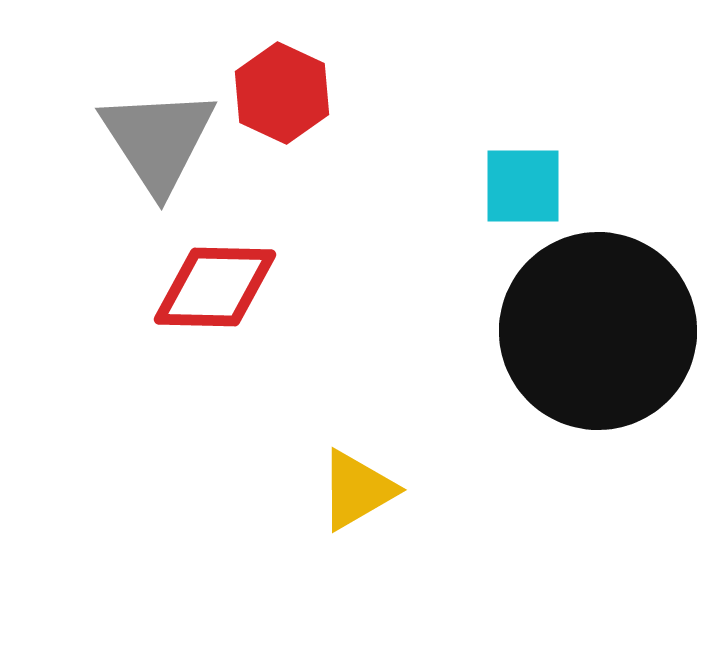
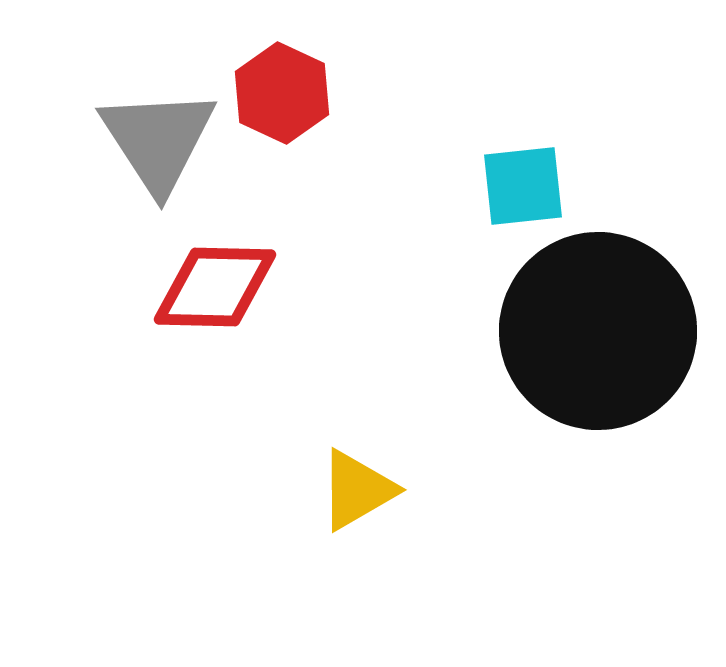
cyan square: rotated 6 degrees counterclockwise
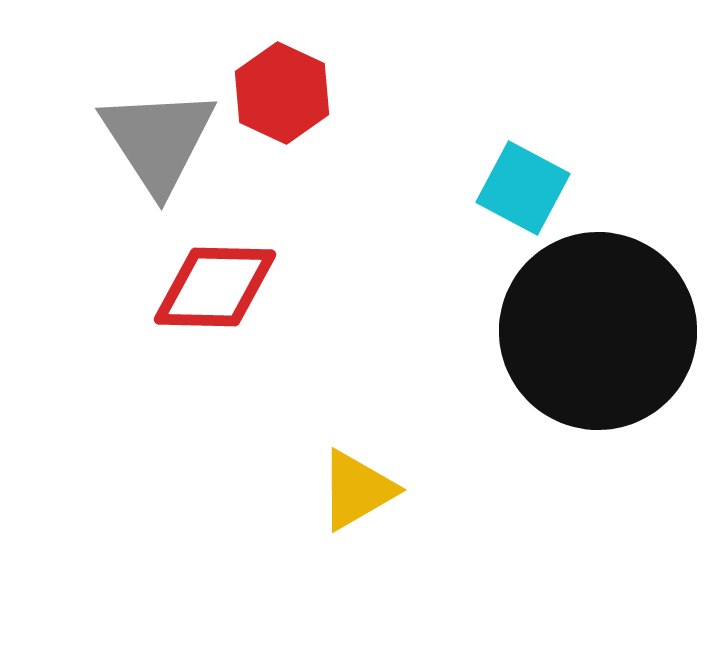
cyan square: moved 2 px down; rotated 34 degrees clockwise
